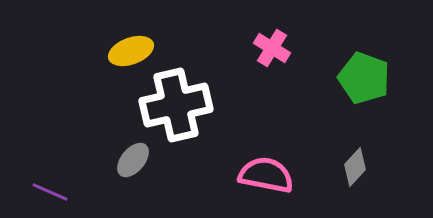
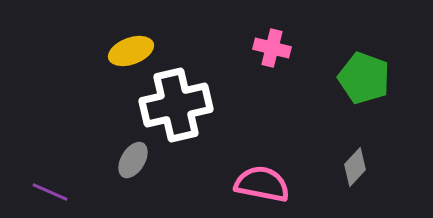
pink cross: rotated 18 degrees counterclockwise
gray ellipse: rotated 9 degrees counterclockwise
pink semicircle: moved 4 px left, 9 px down
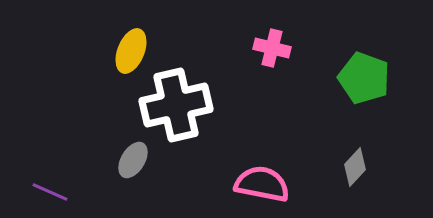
yellow ellipse: rotated 48 degrees counterclockwise
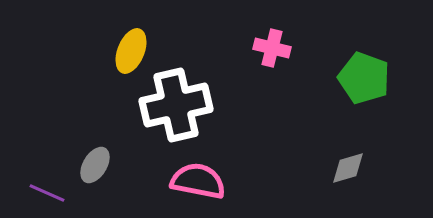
gray ellipse: moved 38 px left, 5 px down
gray diamond: moved 7 px left, 1 px down; rotated 30 degrees clockwise
pink semicircle: moved 64 px left, 3 px up
purple line: moved 3 px left, 1 px down
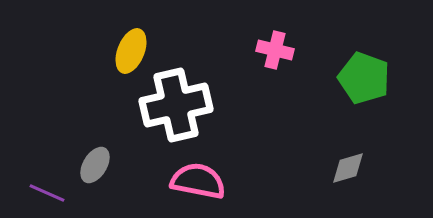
pink cross: moved 3 px right, 2 px down
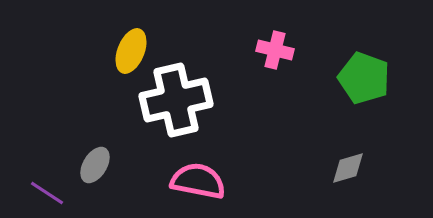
white cross: moved 5 px up
purple line: rotated 9 degrees clockwise
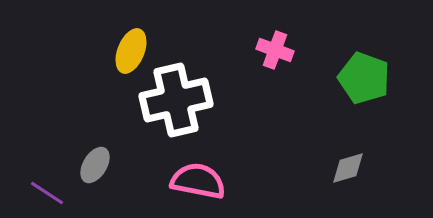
pink cross: rotated 6 degrees clockwise
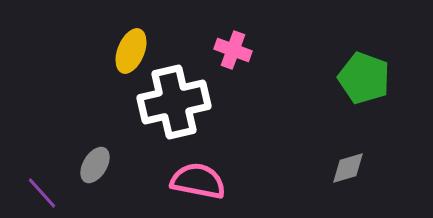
pink cross: moved 42 px left
white cross: moved 2 px left, 2 px down
purple line: moved 5 px left; rotated 15 degrees clockwise
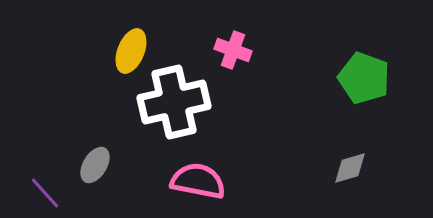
gray diamond: moved 2 px right
purple line: moved 3 px right
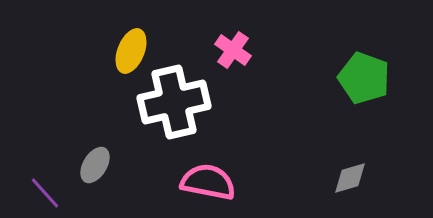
pink cross: rotated 15 degrees clockwise
gray diamond: moved 10 px down
pink semicircle: moved 10 px right, 1 px down
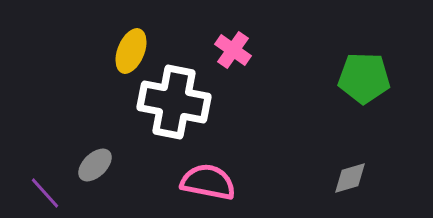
green pentagon: rotated 18 degrees counterclockwise
white cross: rotated 24 degrees clockwise
gray ellipse: rotated 15 degrees clockwise
